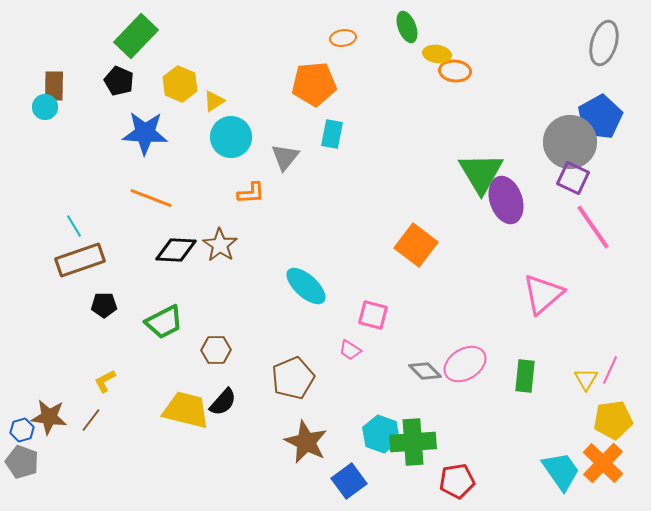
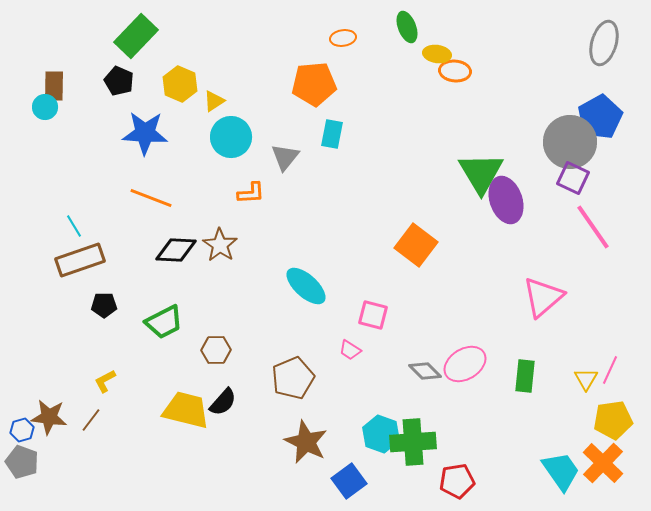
pink triangle at (543, 294): moved 3 px down
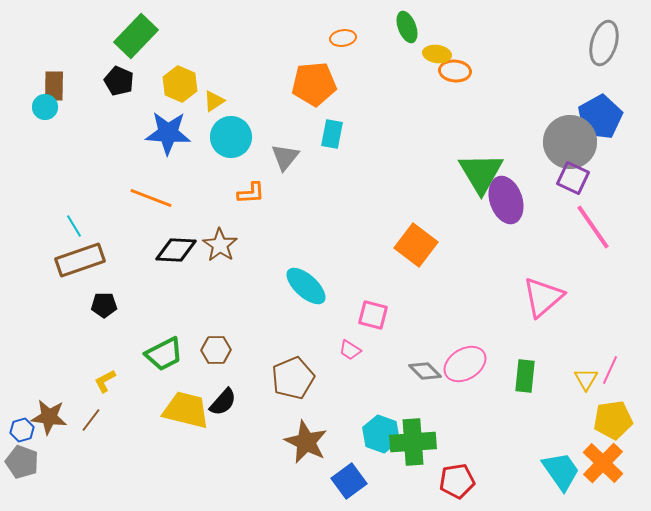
blue star at (145, 133): moved 23 px right
green trapezoid at (164, 322): moved 32 px down
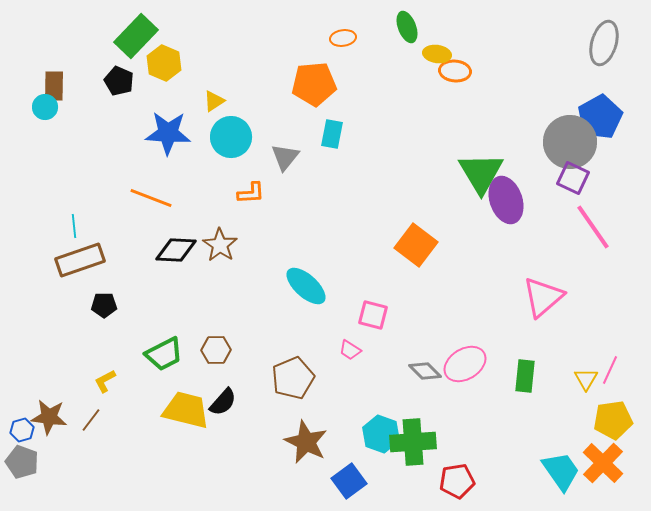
yellow hexagon at (180, 84): moved 16 px left, 21 px up
cyan line at (74, 226): rotated 25 degrees clockwise
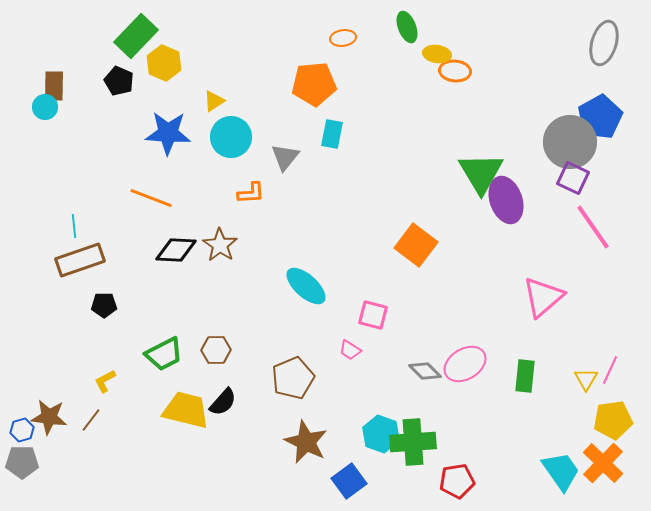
gray pentagon at (22, 462): rotated 20 degrees counterclockwise
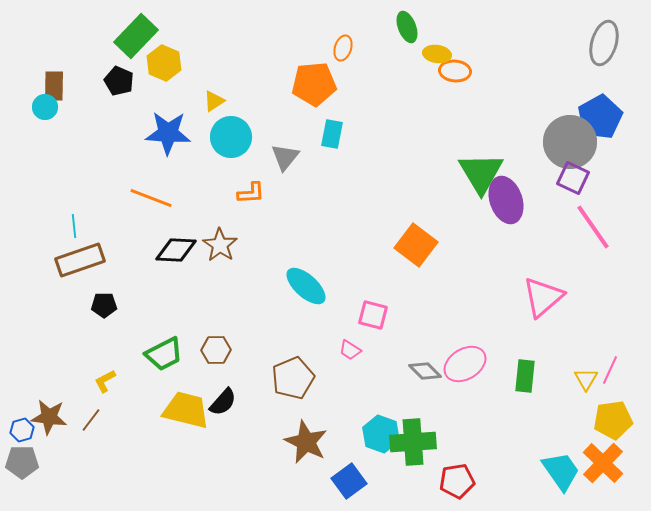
orange ellipse at (343, 38): moved 10 px down; rotated 65 degrees counterclockwise
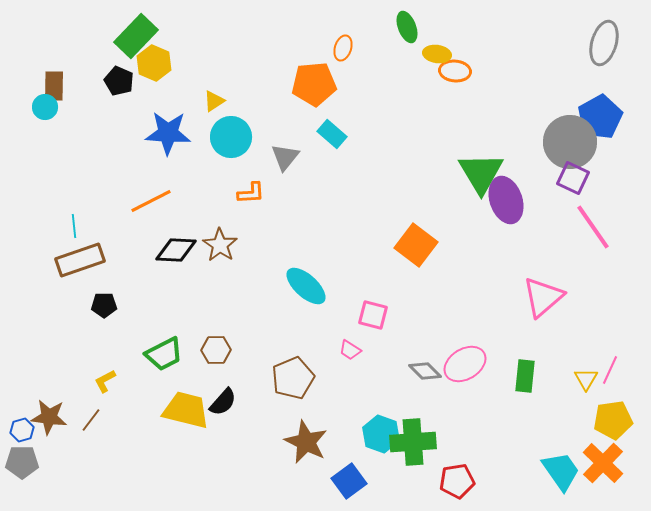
yellow hexagon at (164, 63): moved 10 px left
cyan rectangle at (332, 134): rotated 60 degrees counterclockwise
orange line at (151, 198): moved 3 px down; rotated 48 degrees counterclockwise
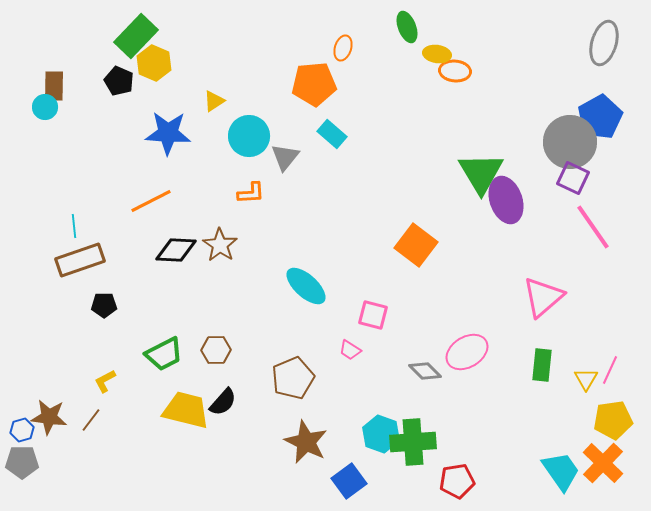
cyan circle at (231, 137): moved 18 px right, 1 px up
pink ellipse at (465, 364): moved 2 px right, 12 px up
green rectangle at (525, 376): moved 17 px right, 11 px up
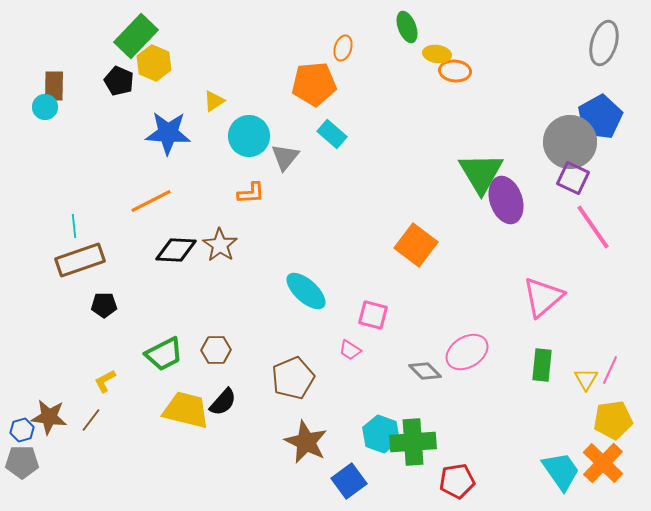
cyan ellipse at (306, 286): moved 5 px down
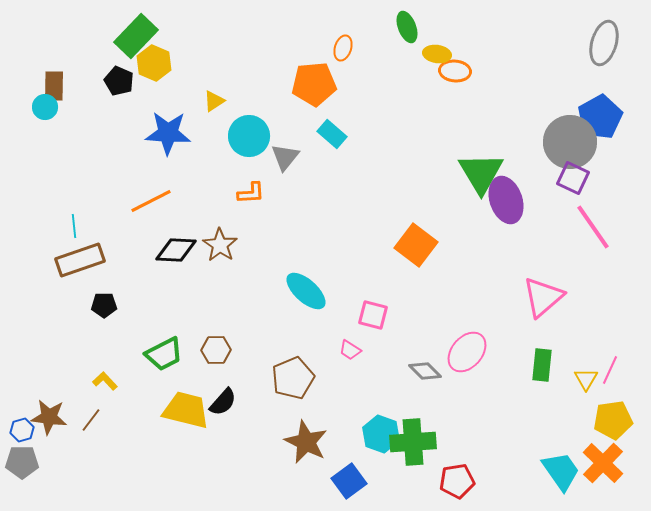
pink ellipse at (467, 352): rotated 18 degrees counterclockwise
yellow L-shape at (105, 381): rotated 75 degrees clockwise
